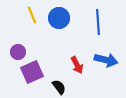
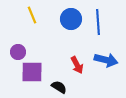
blue circle: moved 12 px right, 1 px down
purple square: rotated 25 degrees clockwise
black semicircle: rotated 21 degrees counterclockwise
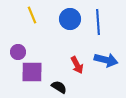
blue circle: moved 1 px left
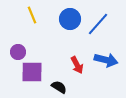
blue line: moved 2 px down; rotated 45 degrees clockwise
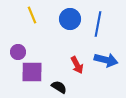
blue line: rotated 30 degrees counterclockwise
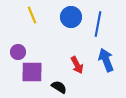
blue circle: moved 1 px right, 2 px up
blue arrow: rotated 125 degrees counterclockwise
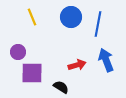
yellow line: moved 2 px down
red arrow: rotated 78 degrees counterclockwise
purple square: moved 1 px down
black semicircle: moved 2 px right
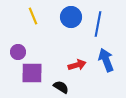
yellow line: moved 1 px right, 1 px up
